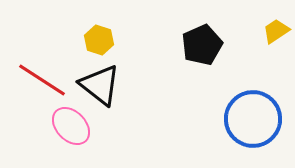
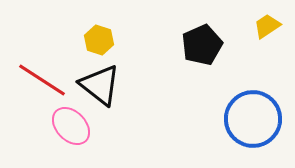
yellow trapezoid: moved 9 px left, 5 px up
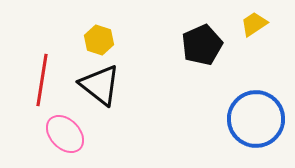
yellow trapezoid: moved 13 px left, 2 px up
red line: rotated 66 degrees clockwise
blue circle: moved 3 px right
pink ellipse: moved 6 px left, 8 px down
